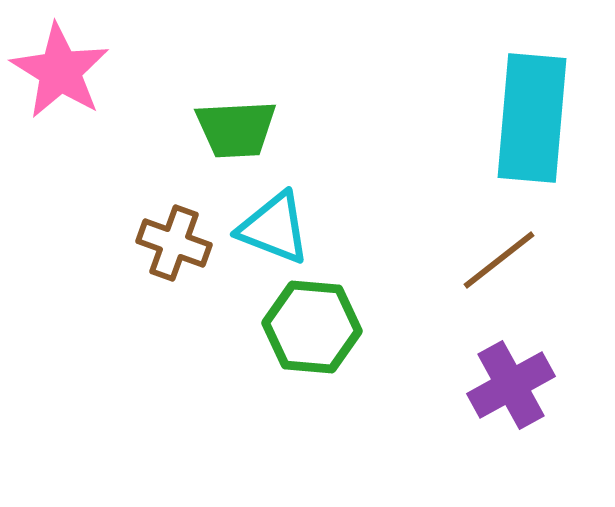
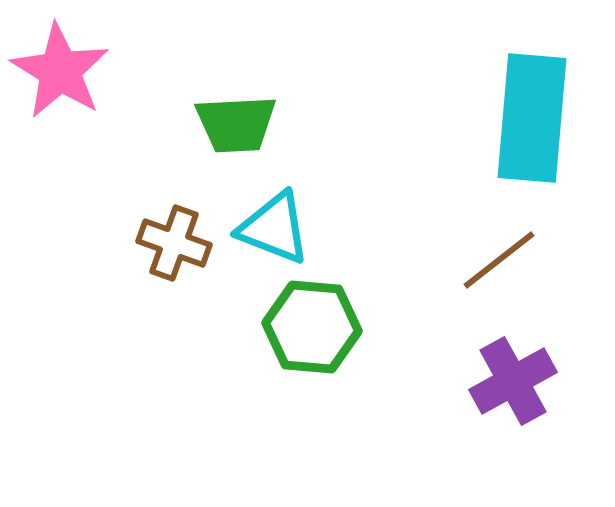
green trapezoid: moved 5 px up
purple cross: moved 2 px right, 4 px up
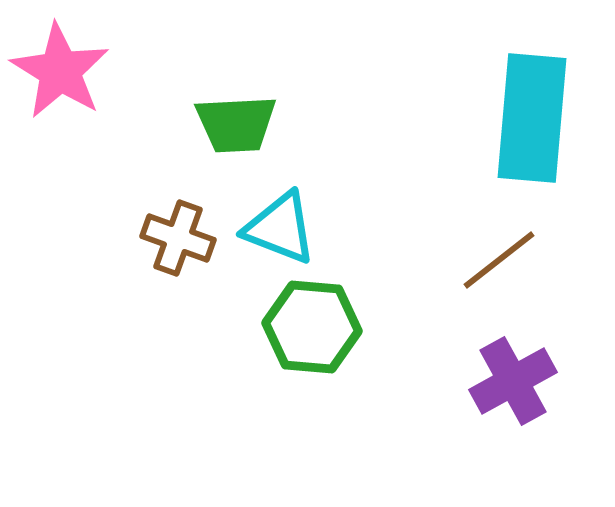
cyan triangle: moved 6 px right
brown cross: moved 4 px right, 5 px up
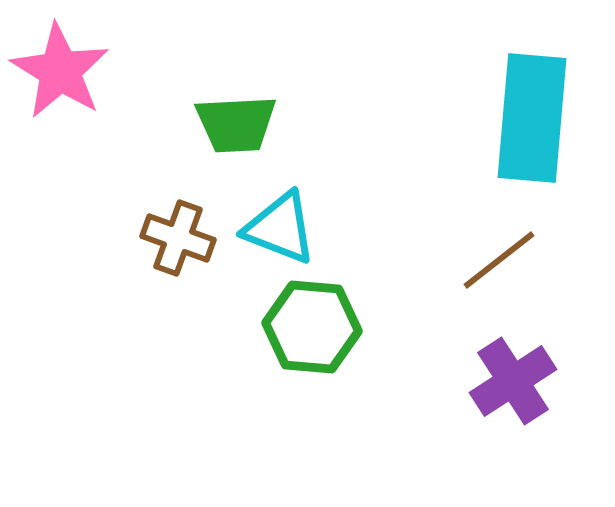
purple cross: rotated 4 degrees counterclockwise
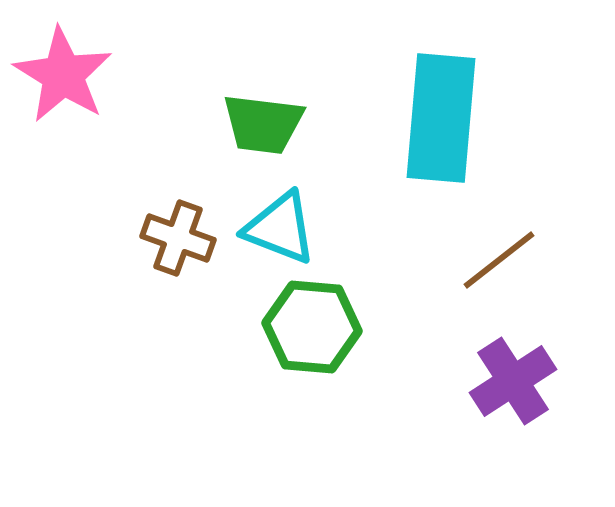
pink star: moved 3 px right, 4 px down
cyan rectangle: moved 91 px left
green trapezoid: moved 27 px right; rotated 10 degrees clockwise
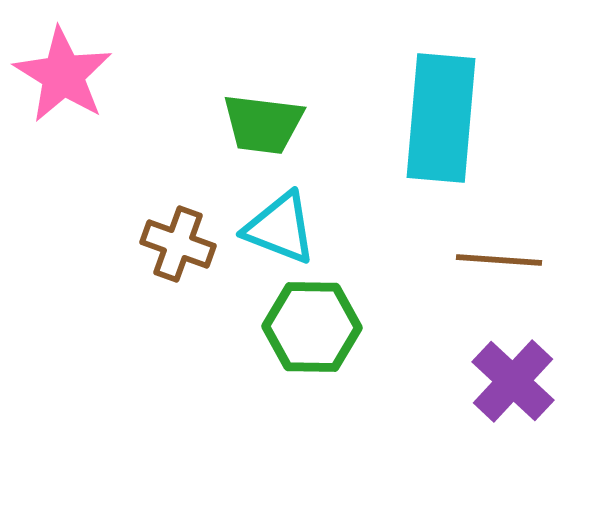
brown cross: moved 6 px down
brown line: rotated 42 degrees clockwise
green hexagon: rotated 4 degrees counterclockwise
purple cross: rotated 14 degrees counterclockwise
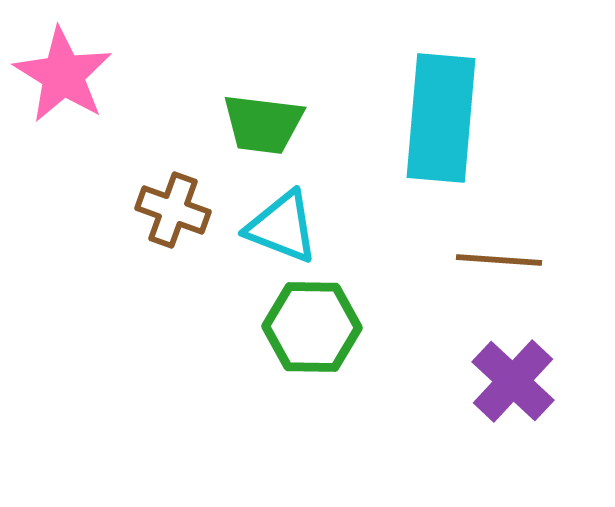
cyan triangle: moved 2 px right, 1 px up
brown cross: moved 5 px left, 34 px up
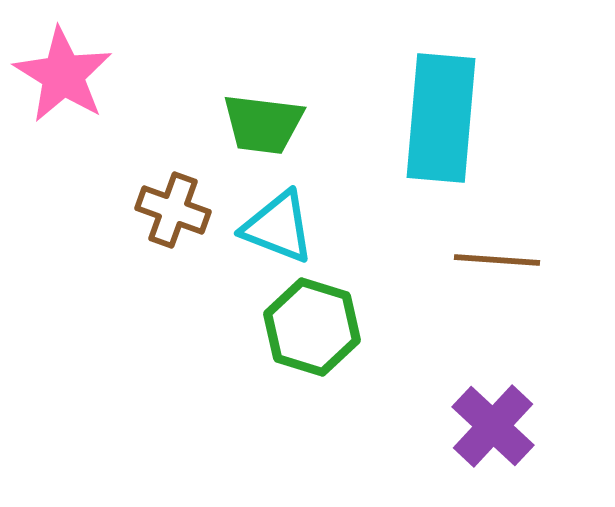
cyan triangle: moved 4 px left
brown line: moved 2 px left
green hexagon: rotated 16 degrees clockwise
purple cross: moved 20 px left, 45 px down
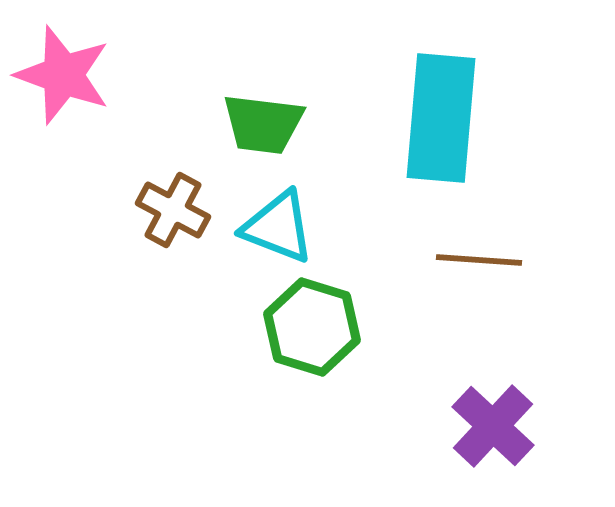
pink star: rotated 12 degrees counterclockwise
brown cross: rotated 8 degrees clockwise
brown line: moved 18 px left
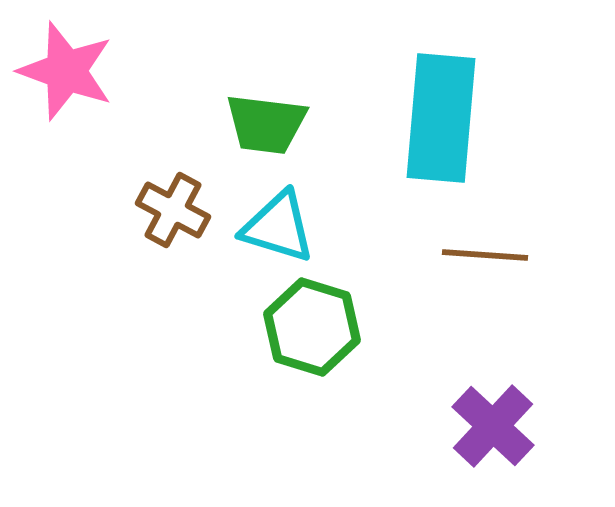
pink star: moved 3 px right, 4 px up
green trapezoid: moved 3 px right
cyan triangle: rotated 4 degrees counterclockwise
brown line: moved 6 px right, 5 px up
